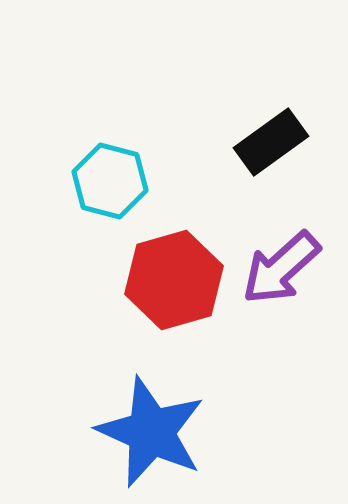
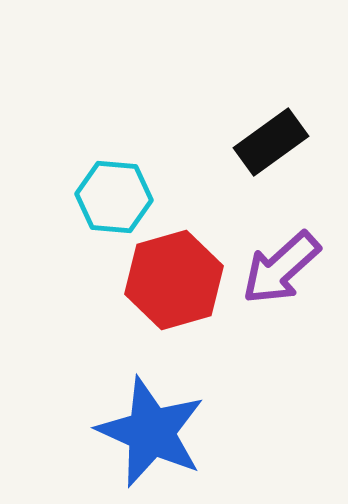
cyan hexagon: moved 4 px right, 16 px down; rotated 10 degrees counterclockwise
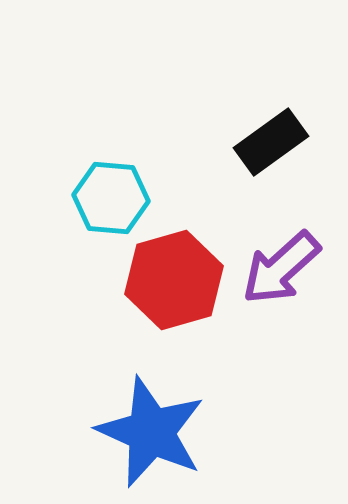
cyan hexagon: moved 3 px left, 1 px down
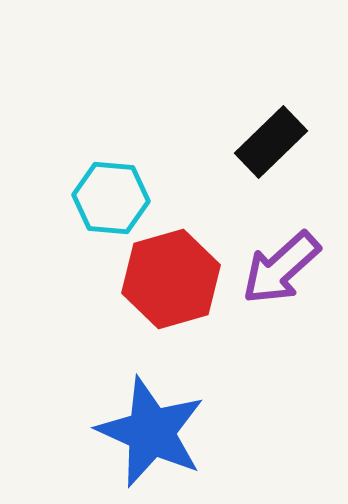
black rectangle: rotated 8 degrees counterclockwise
red hexagon: moved 3 px left, 1 px up
